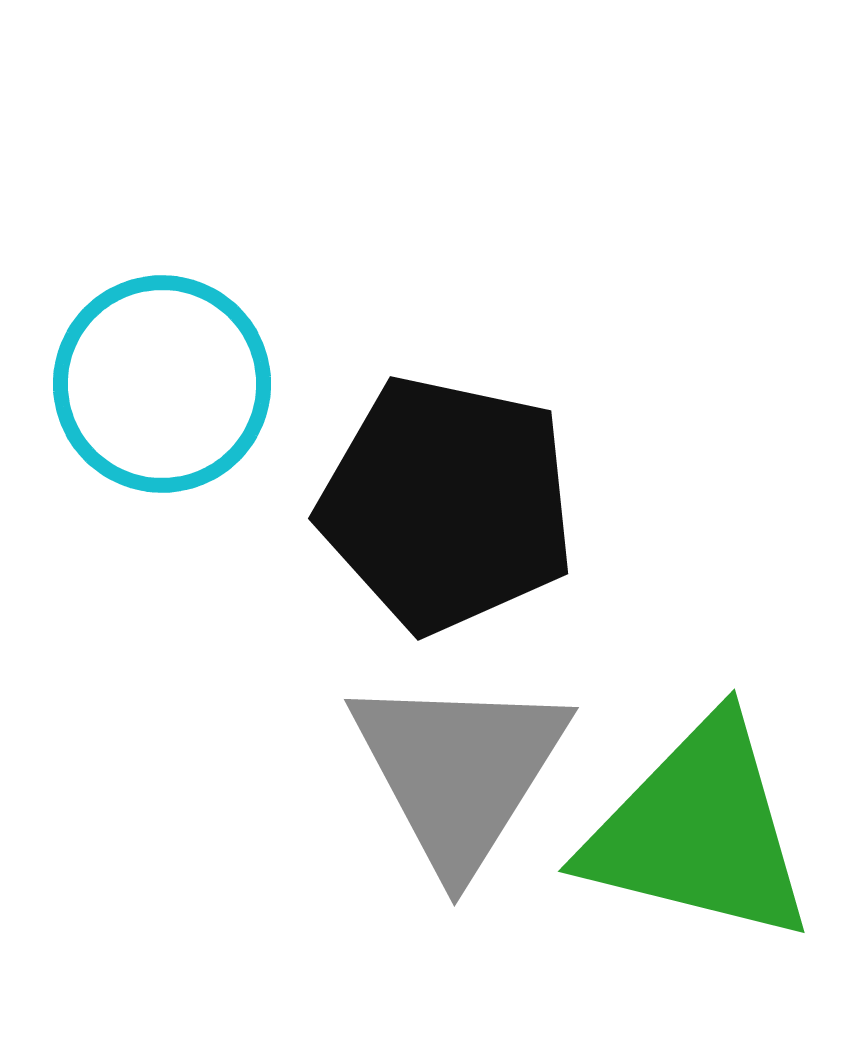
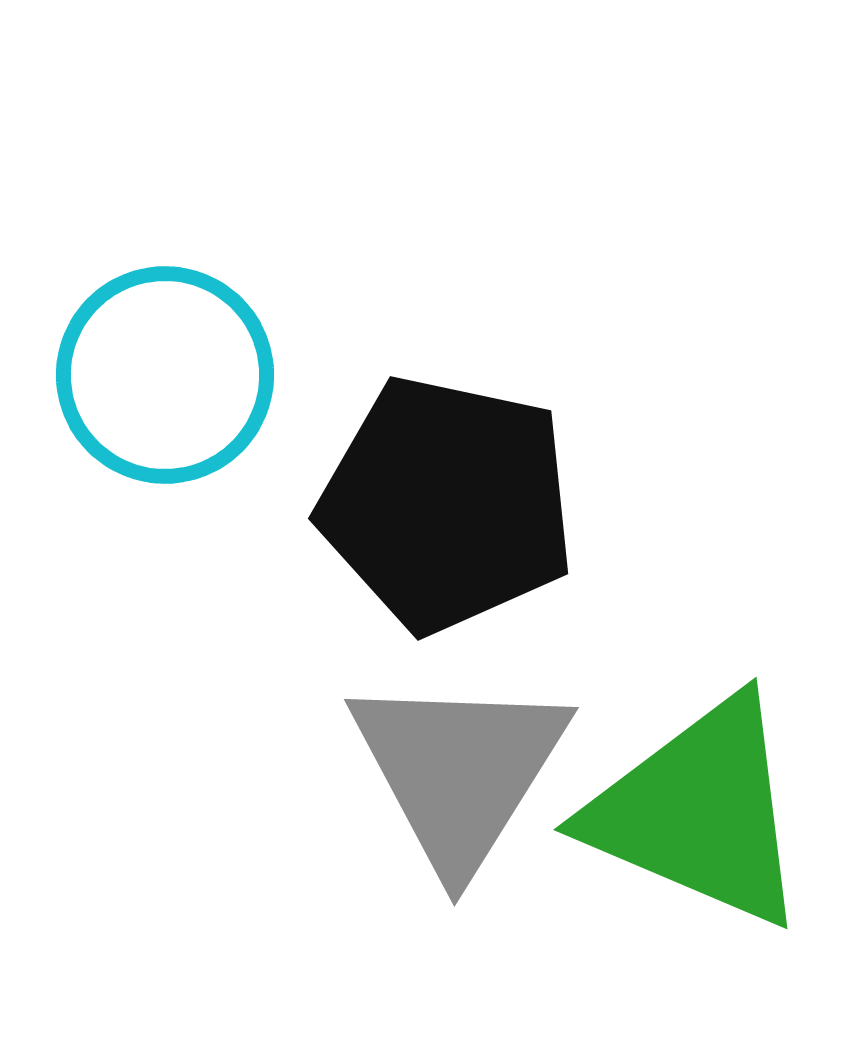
cyan circle: moved 3 px right, 9 px up
green triangle: moved 19 px up; rotated 9 degrees clockwise
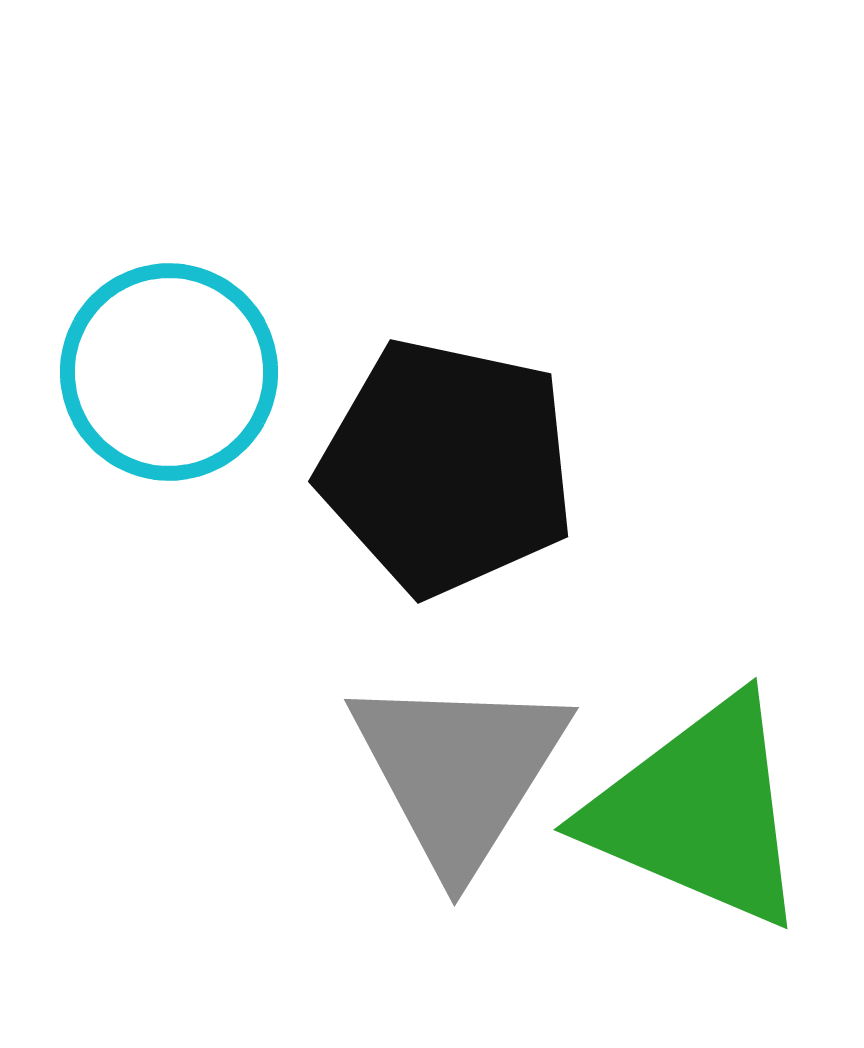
cyan circle: moved 4 px right, 3 px up
black pentagon: moved 37 px up
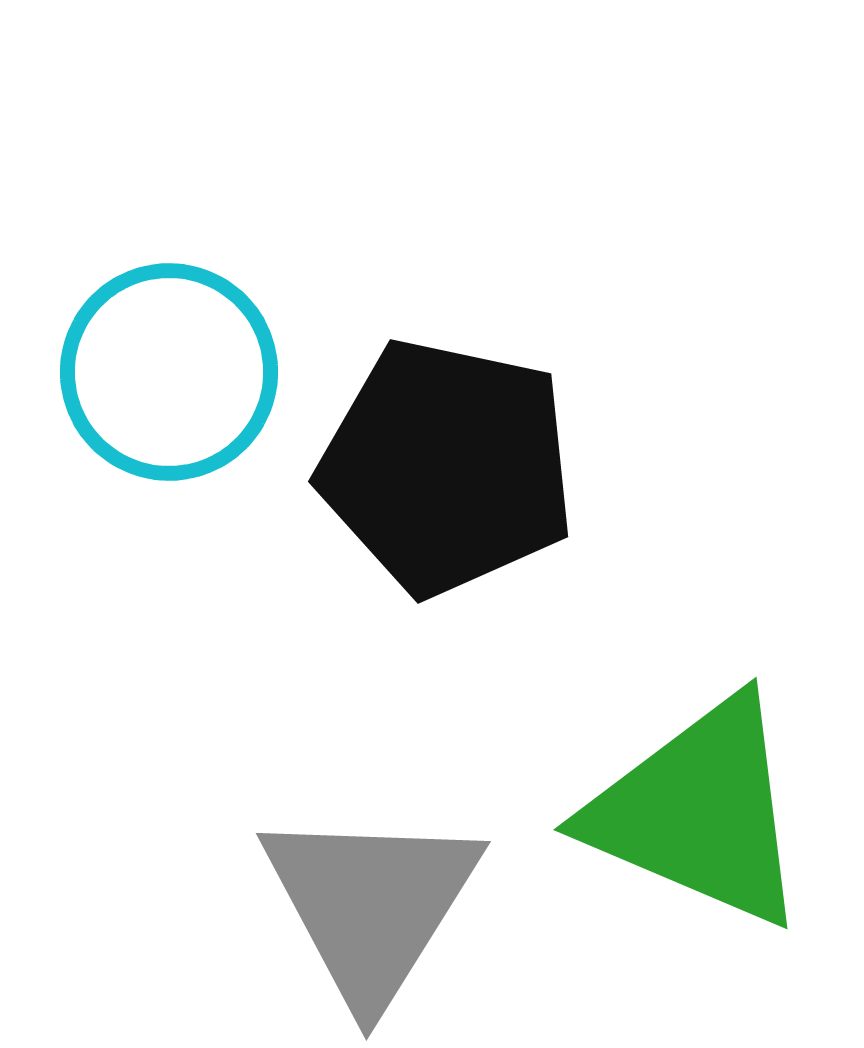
gray triangle: moved 88 px left, 134 px down
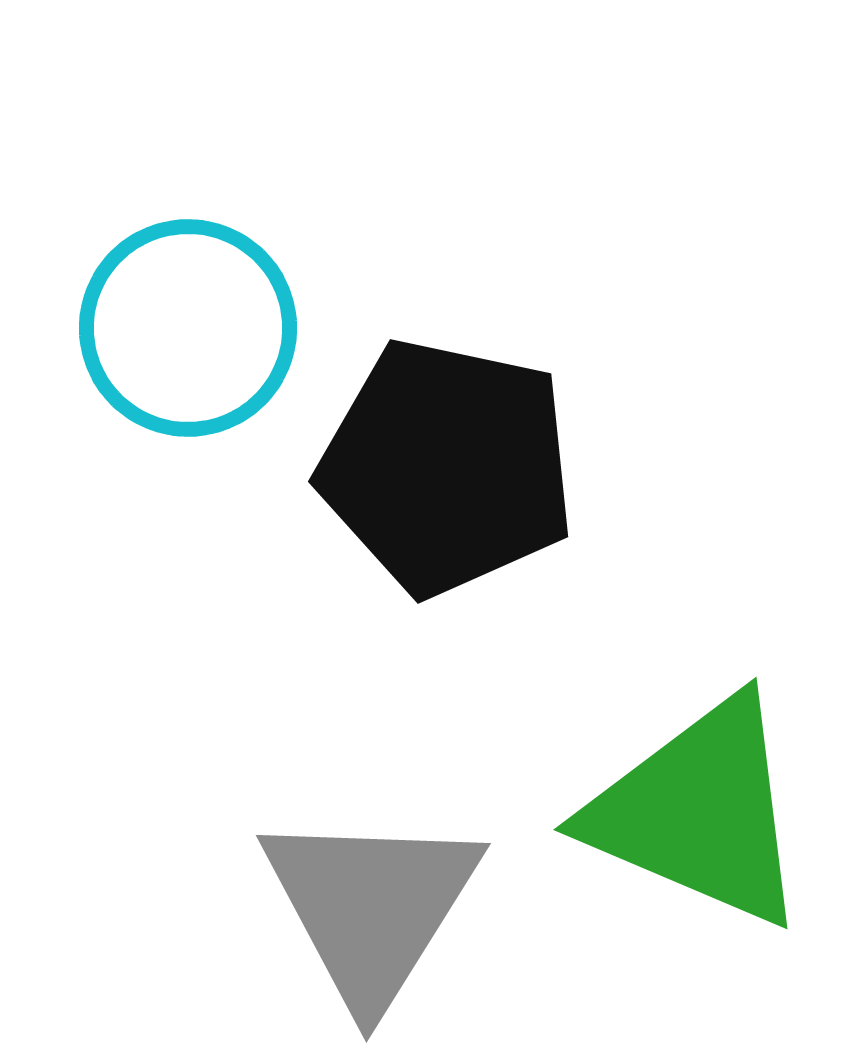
cyan circle: moved 19 px right, 44 px up
gray triangle: moved 2 px down
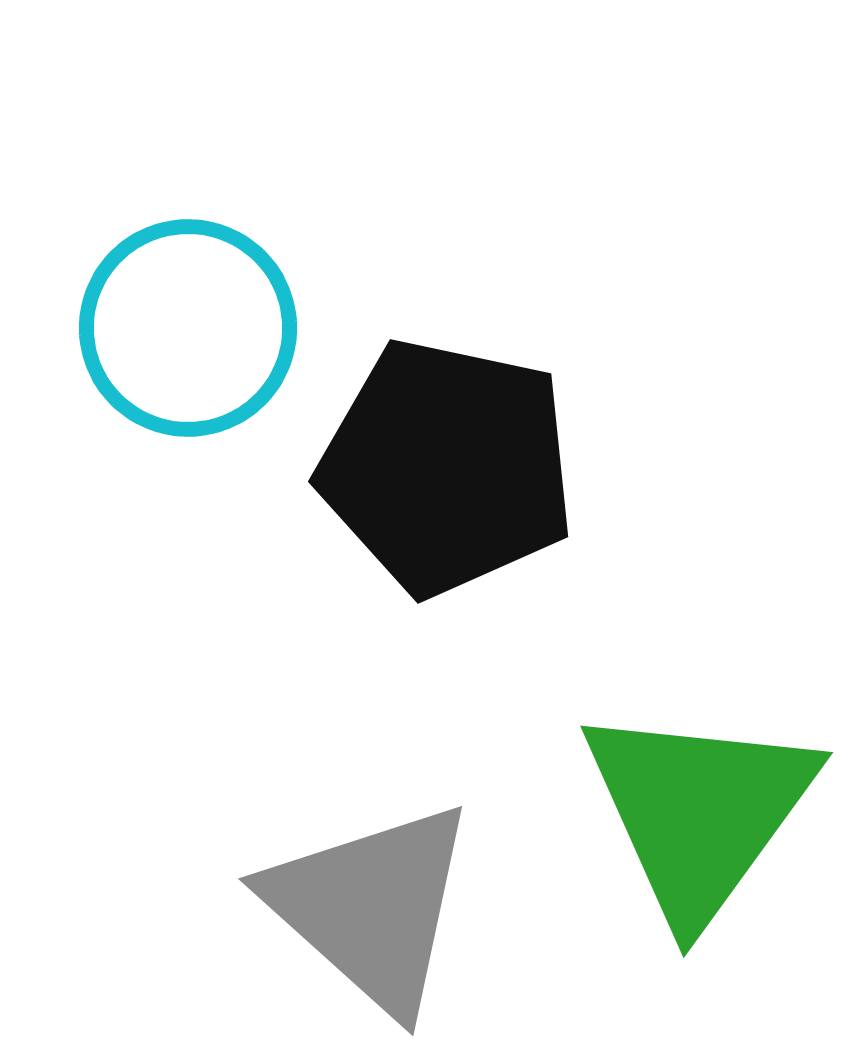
green triangle: rotated 43 degrees clockwise
gray triangle: rotated 20 degrees counterclockwise
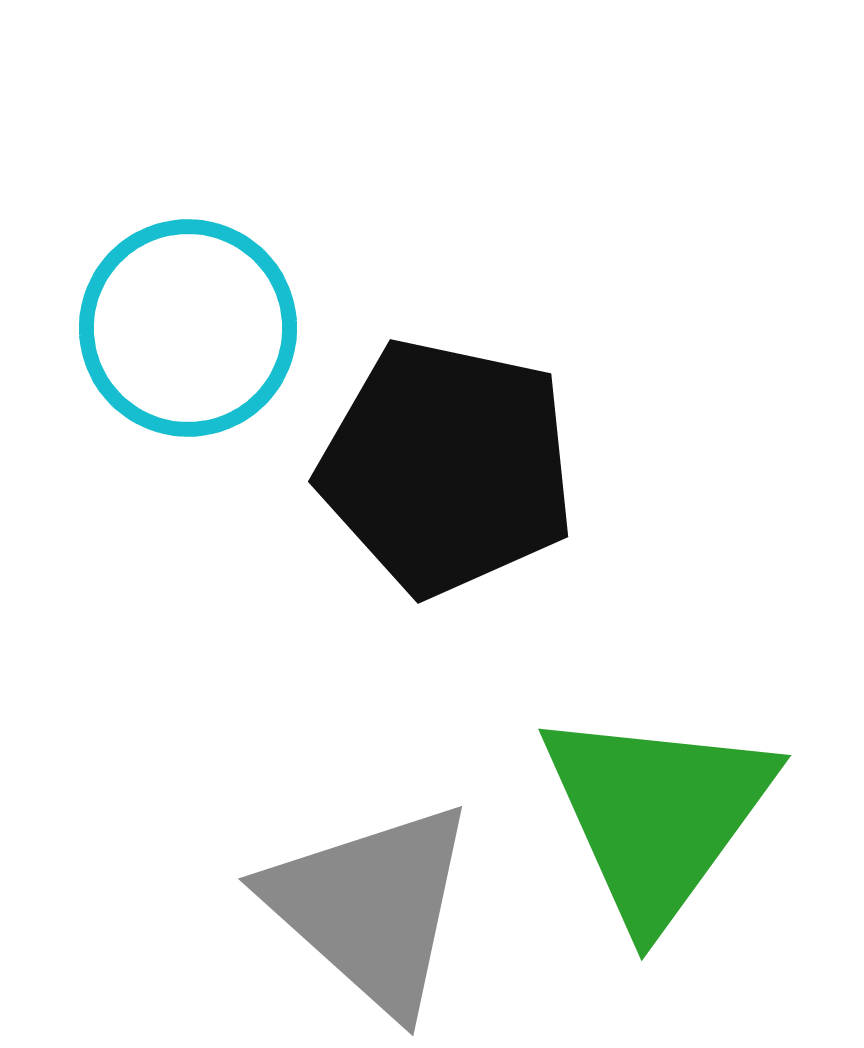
green triangle: moved 42 px left, 3 px down
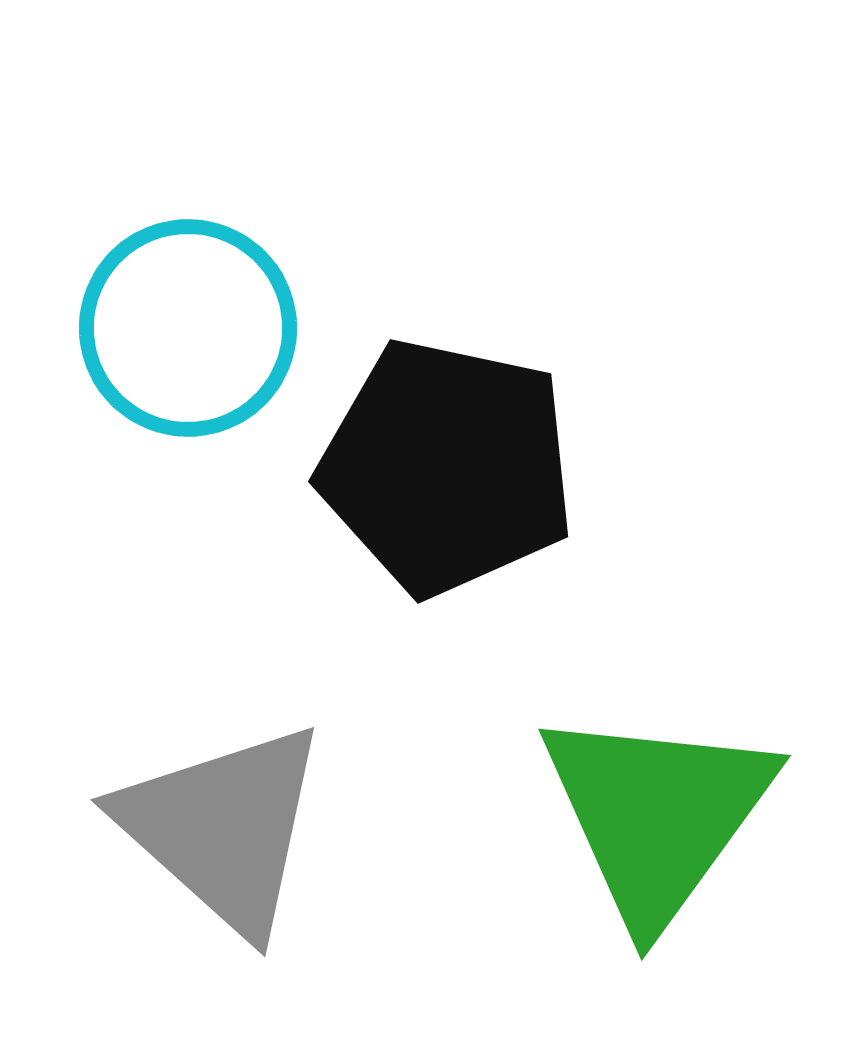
gray triangle: moved 148 px left, 79 px up
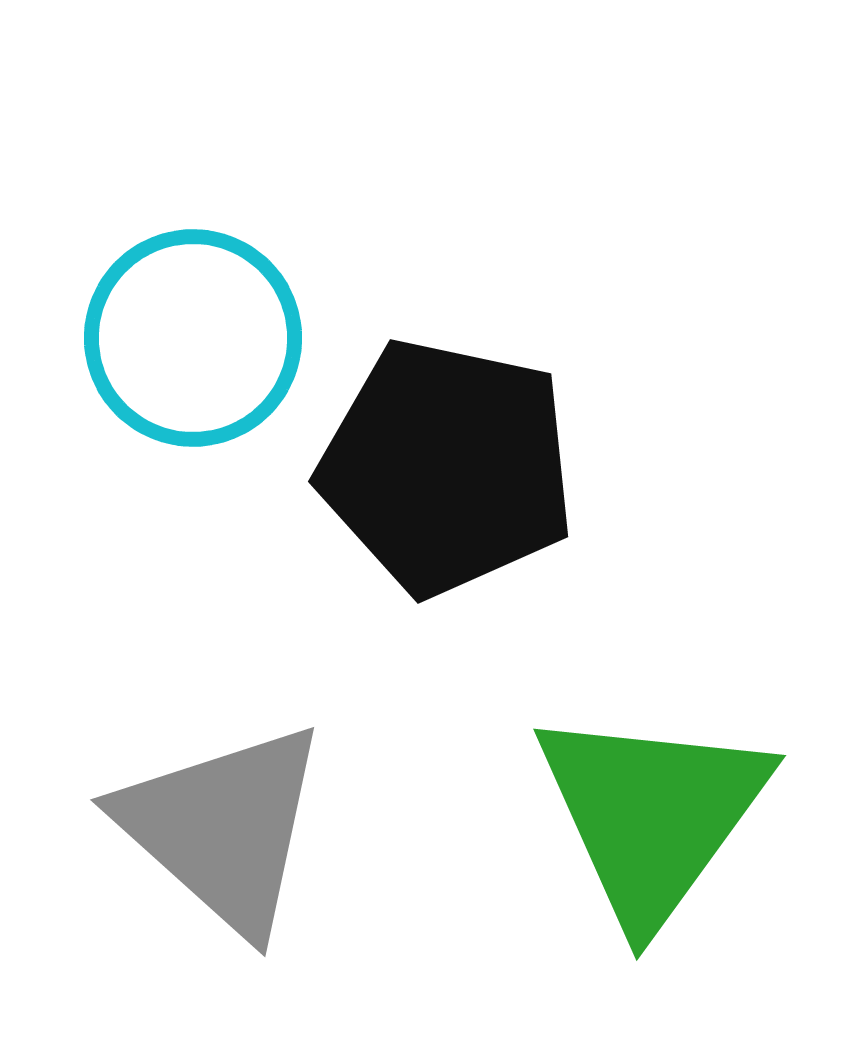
cyan circle: moved 5 px right, 10 px down
green triangle: moved 5 px left
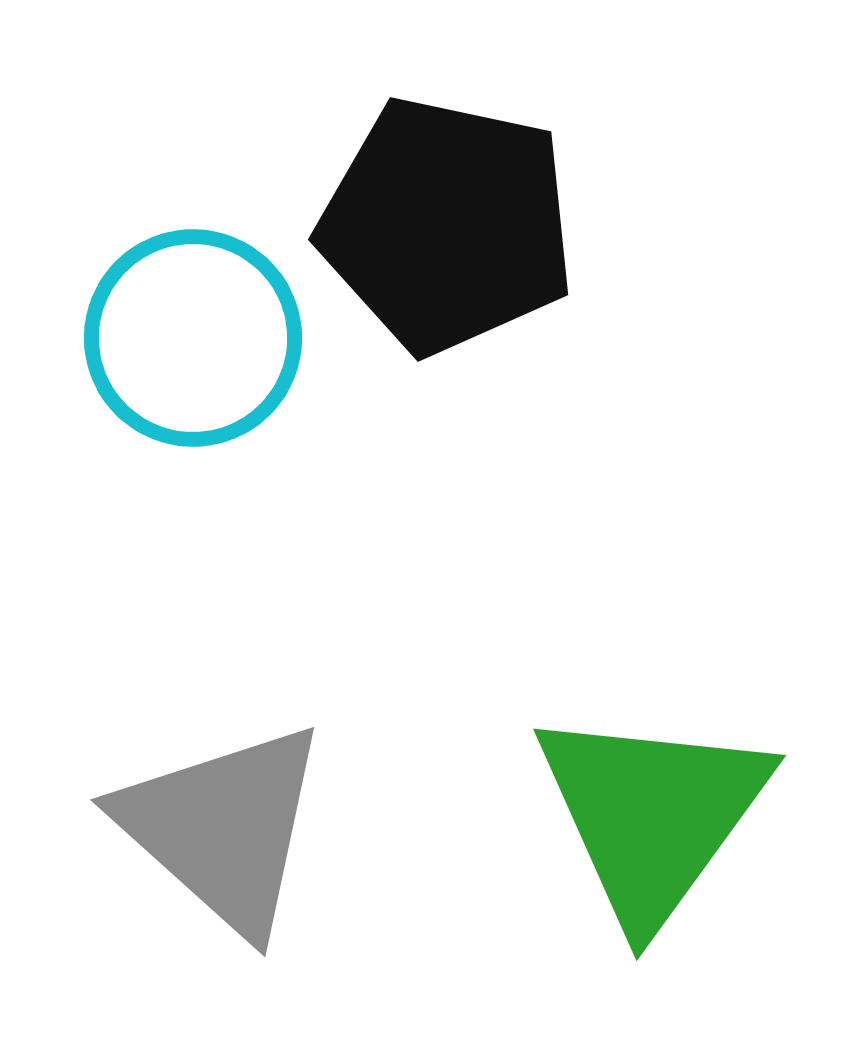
black pentagon: moved 242 px up
